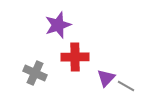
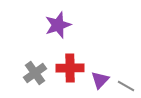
red cross: moved 5 px left, 11 px down
gray cross: rotated 30 degrees clockwise
purple triangle: moved 6 px left, 2 px down
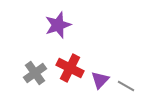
red cross: rotated 28 degrees clockwise
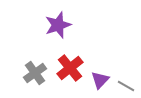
red cross: rotated 24 degrees clockwise
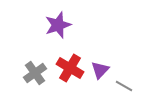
red cross: rotated 20 degrees counterclockwise
purple triangle: moved 10 px up
gray line: moved 2 px left
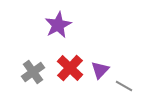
purple star: rotated 8 degrees counterclockwise
red cross: rotated 12 degrees clockwise
gray cross: moved 2 px left, 1 px up
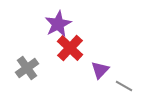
purple star: moved 1 px up
red cross: moved 20 px up
gray cross: moved 6 px left, 4 px up
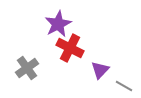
red cross: rotated 16 degrees counterclockwise
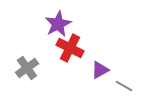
purple triangle: rotated 18 degrees clockwise
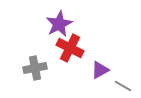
purple star: moved 1 px right
gray cross: moved 8 px right; rotated 25 degrees clockwise
gray line: moved 1 px left
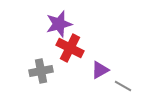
purple star: rotated 12 degrees clockwise
gray cross: moved 6 px right, 3 px down
